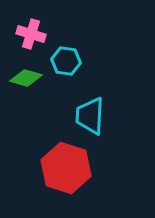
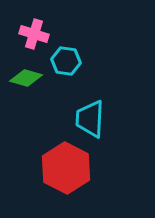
pink cross: moved 3 px right
cyan trapezoid: moved 3 px down
red hexagon: rotated 9 degrees clockwise
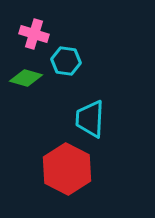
red hexagon: moved 1 px right, 1 px down
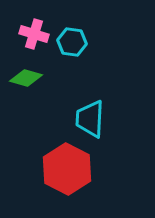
cyan hexagon: moved 6 px right, 19 px up
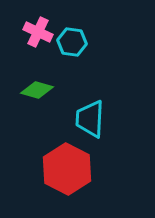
pink cross: moved 4 px right, 2 px up; rotated 8 degrees clockwise
green diamond: moved 11 px right, 12 px down
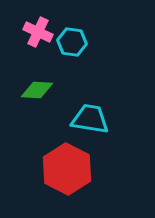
green diamond: rotated 12 degrees counterclockwise
cyan trapezoid: rotated 96 degrees clockwise
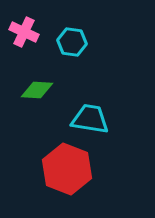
pink cross: moved 14 px left
red hexagon: rotated 6 degrees counterclockwise
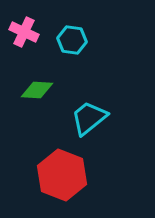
cyan hexagon: moved 2 px up
cyan trapezoid: moved 1 px left, 1 px up; rotated 48 degrees counterclockwise
red hexagon: moved 5 px left, 6 px down
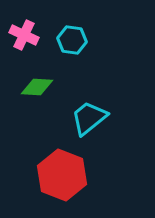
pink cross: moved 3 px down
green diamond: moved 3 px up
